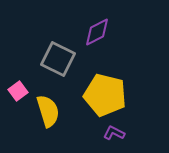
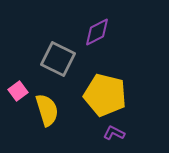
yellow semicircle: moved 1 px left, 1 px up
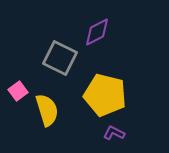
gray square: moved 2 px right, 1 px up
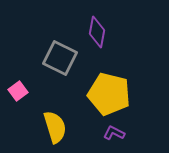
purple diamond: rotated 52 degrees counterclockwise
yellow pentagon: moved 4 px right, 1 px up
yellow semicircle: moved 8 px right, 17 px down
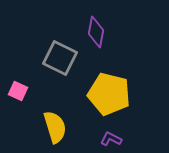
purple diamond: moved 1 px left
pink square: rotated 30 degrees counterclockwise
purple L-shape: moved 3 px left, 6 px down
